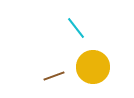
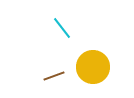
cyan line: moved 14 px left
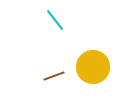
cyan line: moved 7 px left, 8 px up
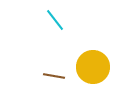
brown line: rotated 30 degrees clockwise
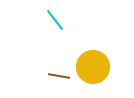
brown line: moved 5 px right
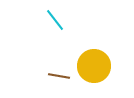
yellow circle: moved 1 px right, 1 px up
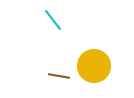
cyan line: moved 2 px left
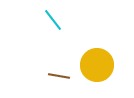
yellow circle: moved 3 px right, 1 px up
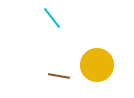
cyan line: moved 1 px left, 2 px up
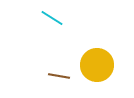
cyan line: rotated 20 degrees counterclockwise
